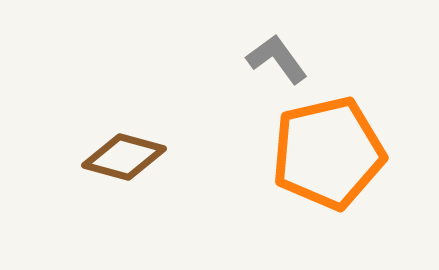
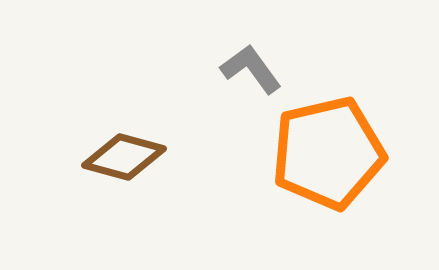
gray L-shape: moved 26 px left, 10 px down
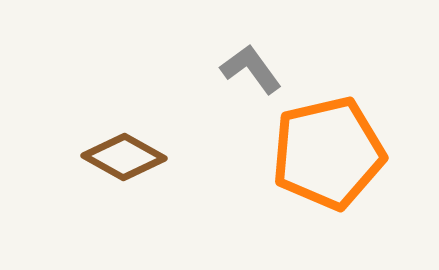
brown diamond: rotated 14 degrees clockwise
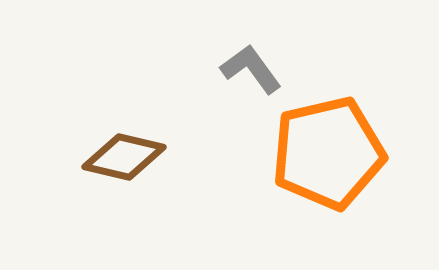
brown diamond: rotated 16 degrees counterclockwise
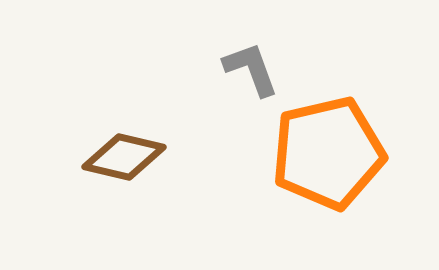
gray L-shape: rotated 16 degrees clockwise
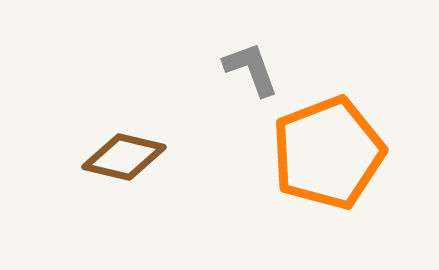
orange pentagon: rotated 8 degrees counterclockwise
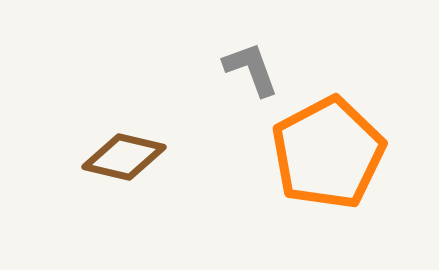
orange pentagon: rotated 7 degrees counterclockwise
